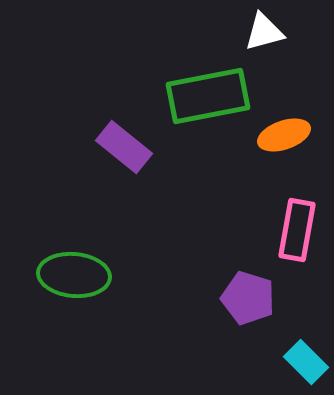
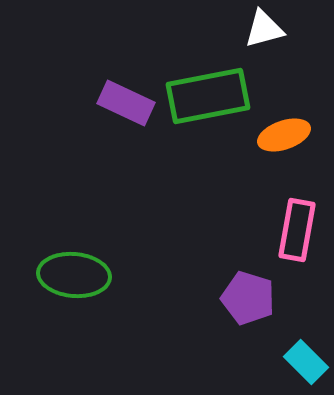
white triangle: moved 3 px up
purple rectangle: moved 2 px right, 44 px up; rotated 14 degrees counterclockwise
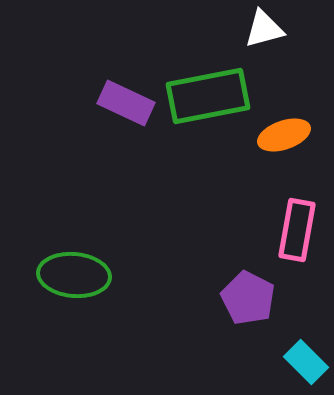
purple pentagon: rotated 10 degrees clockwise
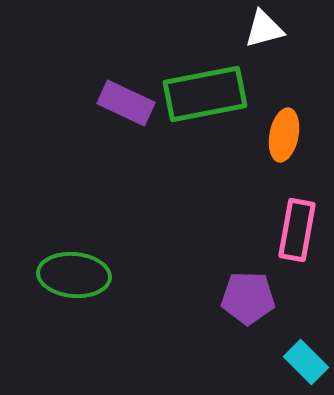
green rectangle: moved 3 px left, 2 px up
orange ellipse: rotated 60 degrees counterclockwise
purple pentagon: rotated 26 degrees counterclockwise
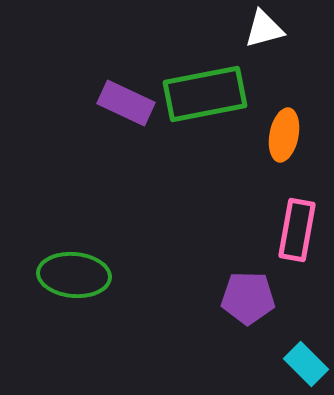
cyan rectangle: moved 2 px down
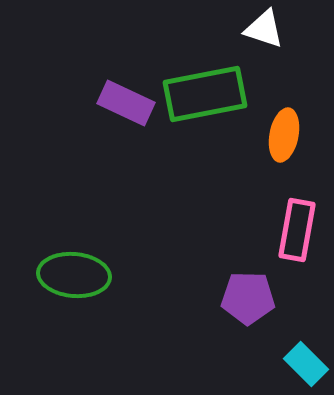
white triangle: rotated 33 degrees clockwise
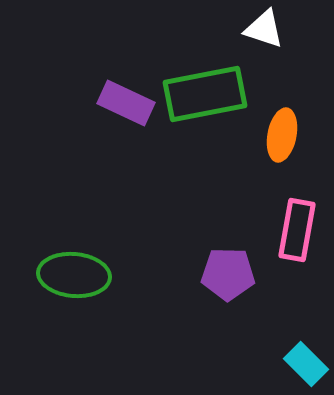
orange ellipse: moved 2 px left
purple pentagon: moved 20 px left, 24 px up
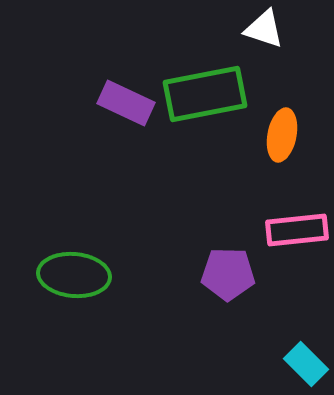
pink rectangle: rotated 74 degrees clockwise
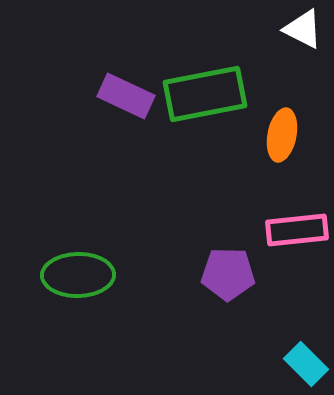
white triangle: moved 39 px right; rotated 9 degrees clockwise
purple rectangle: moved 7 px up
green ellipse: moved 4 px right; rotated 6 degrees counterclockwise
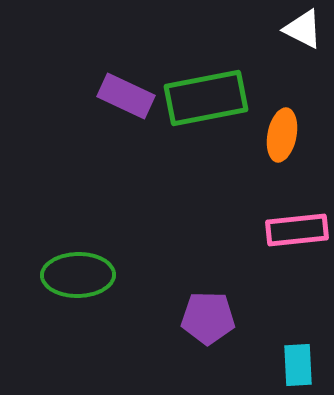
green rectangle: moved 1 px right, 4 px down
purple pentagon: moved 20 px left, 44 px down
cyan rectangle: moved 8 px left, 1 px down; rotated 42 degrees clockwise
